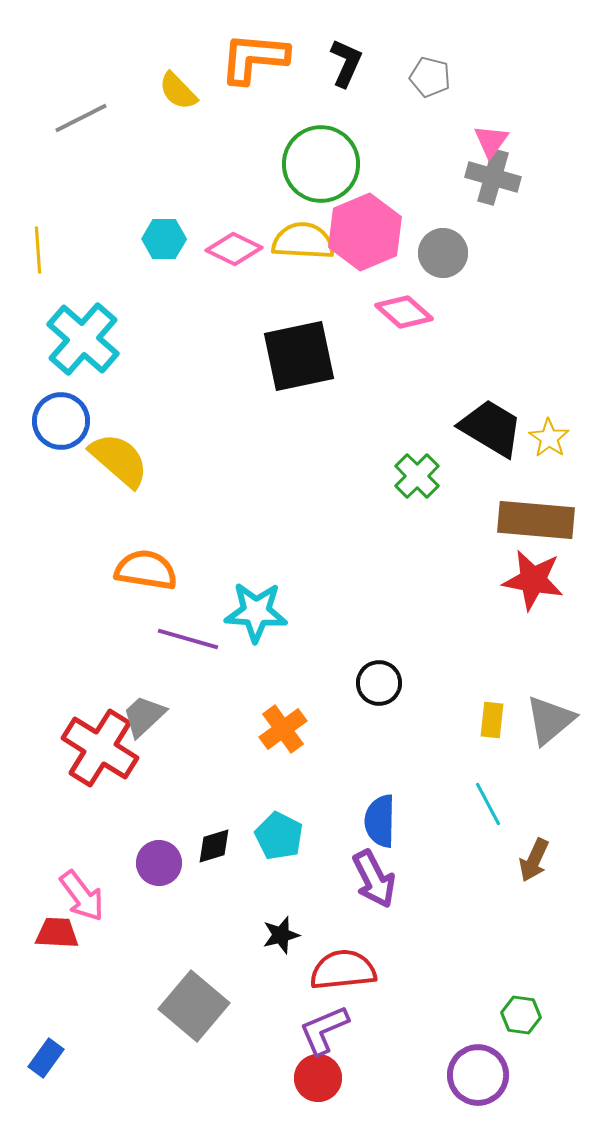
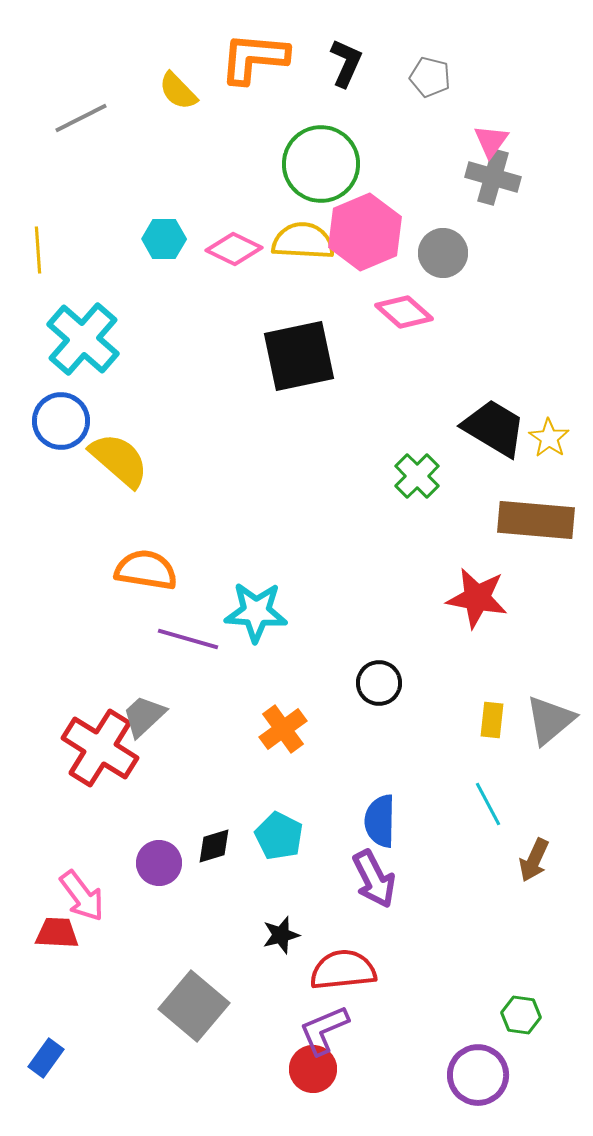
black trapezoid at (491, 428): moved 3 px right
red star at (533, 580): moved 56 px left, 18 px down
red circle at (318, 1078): moved 5 px left, 9 px up
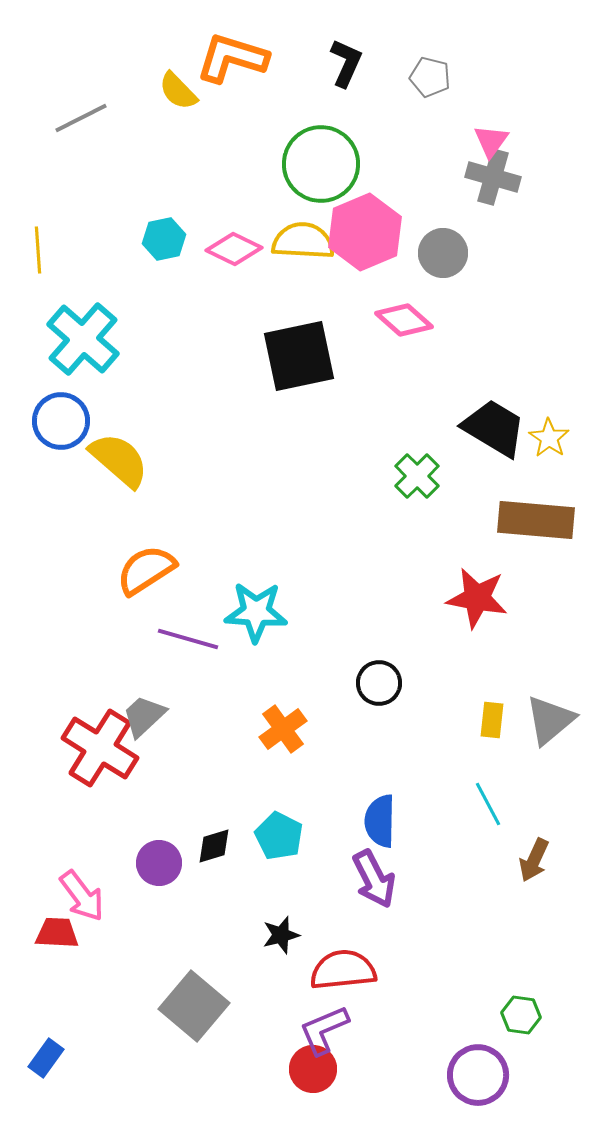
orange L-shape at (254, 58): moved 22 px left; rotated 12 degrees clockwise
cyan hexagon at (164, 239): rotated 12 degrees counterclockwise
pink diamond at (404, 312): moved 8 px down
orange semicircle at (146, 570): rotated 42 degrees counterclockwise
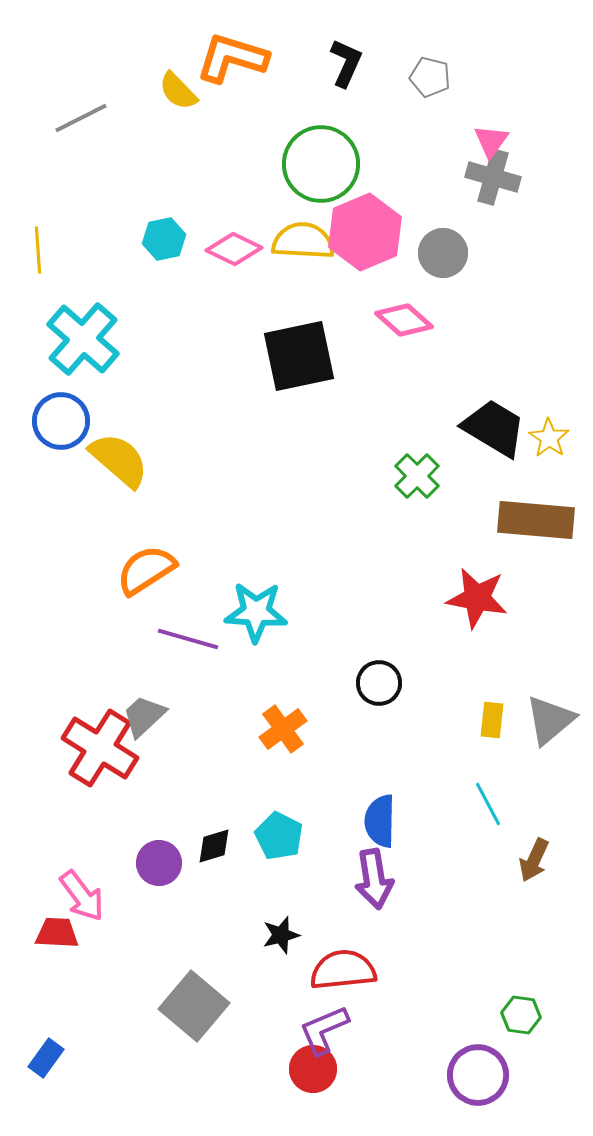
purple arrow at (374, 879): rotated 18 degrees clockwise
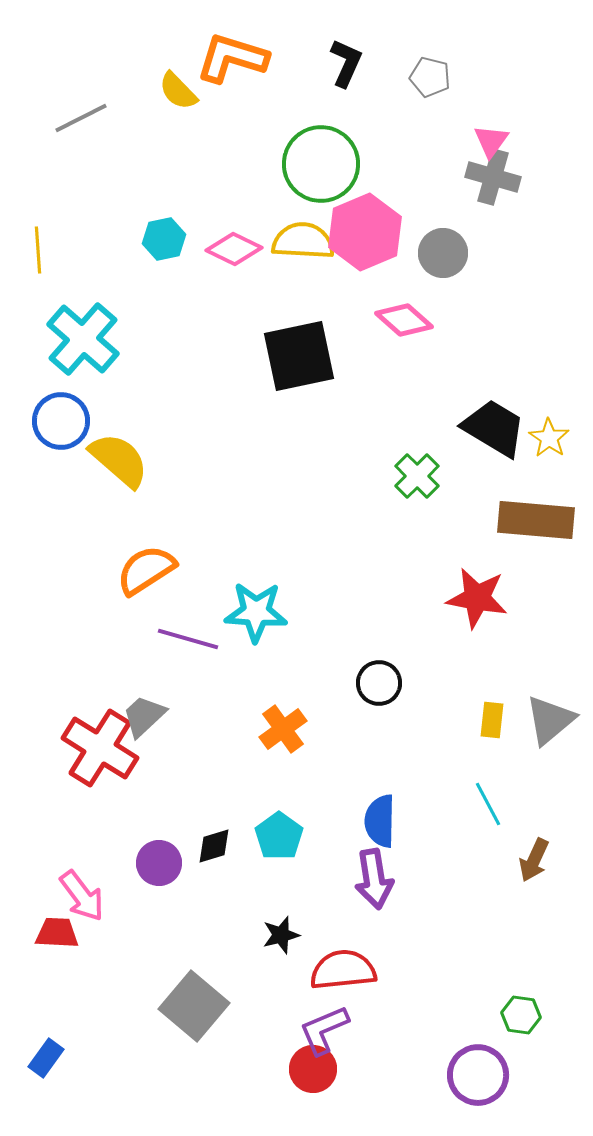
cyan pentagon at (279, 836): rotated 9 degrees clockwise
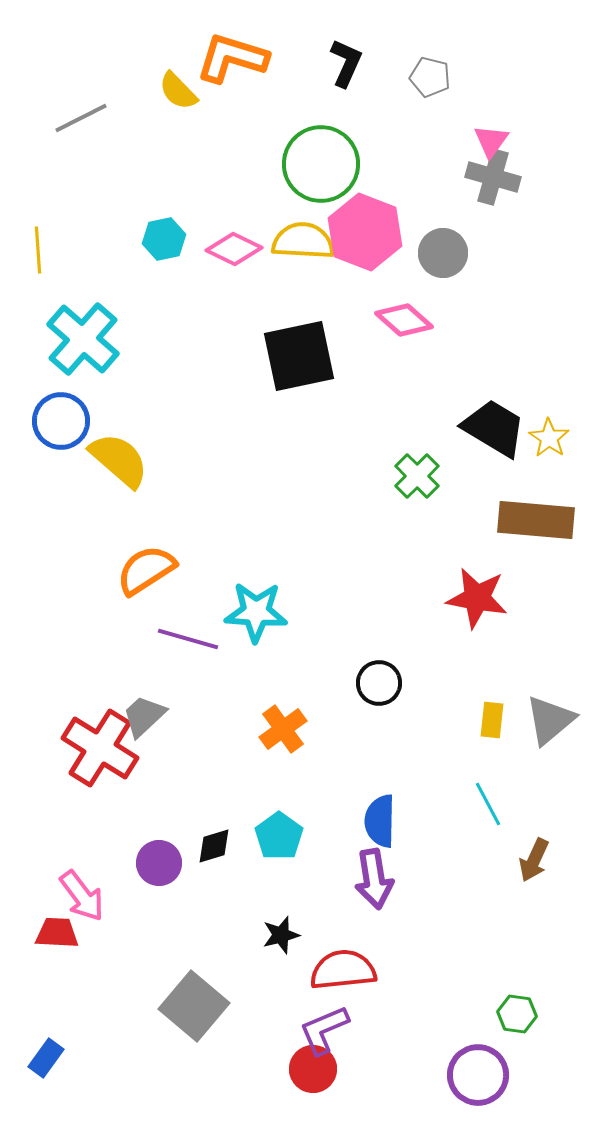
pink hexagon at (365, 232): rotated 16 degrees counterclockwise
green hexagon at (521, 1015): moved 4 px left, 1 px up
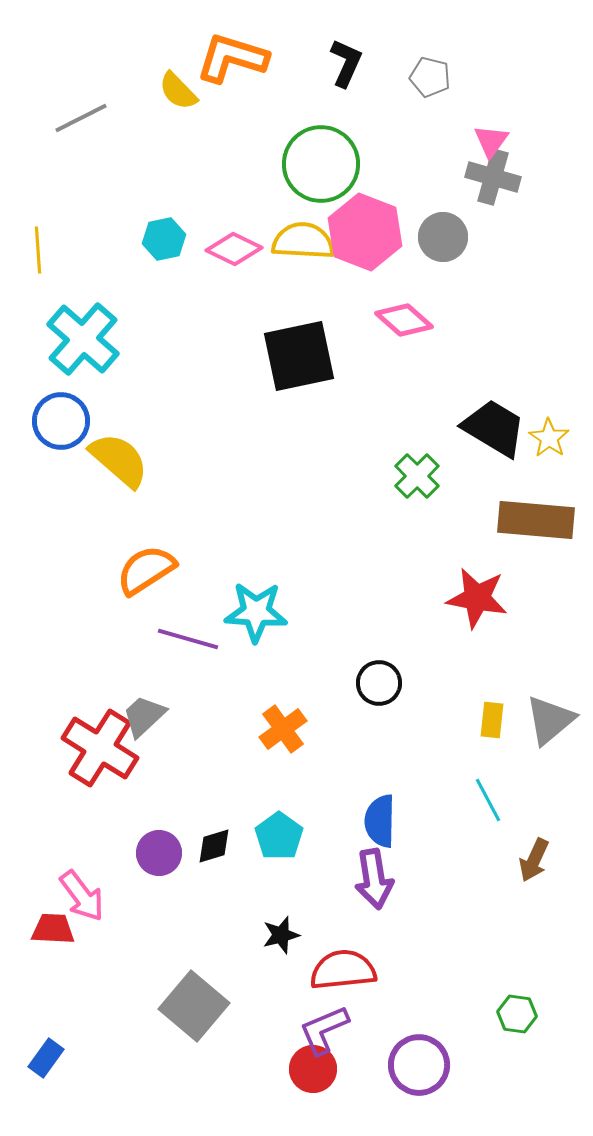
gray circle at (443, 253): moved 16 px up
cyan line at (488, 804): moved 4 px up
purple circle at (159, 863): moved 10 px up
red trapezoid at (57, 933): moved 4 px left, 4 px up
purple circle at (478, 1075): moved 59 px left, 10 px up
